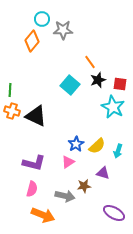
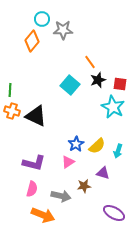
gray arrow: moved 4 px left
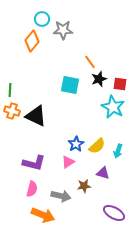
black star: moved 1 px right, 1 px up
cyan square: rotated 30 degrees counterclockwise
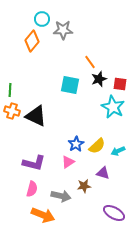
cyan arrow: rotated 48 degrees clockwise
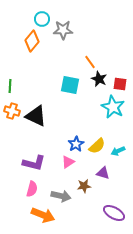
black star: rotated 28 degrees counterclockwise
green line: moved 4 px up
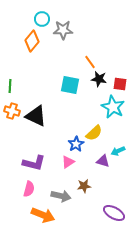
black star: rotated 14 degrees counterclockwise
yellow semicircle: moved 3 px left, 13 px up
purple triangle: moved 12 px up
pink semicircle: moved 3 px left
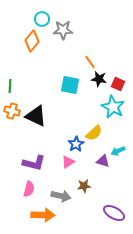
red square: moved 2 px left; rotated 16 degrees clockwise
orange arrow: rotated 20 degrees counterclockwise
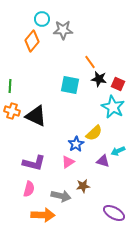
brown star: moved 1 px left
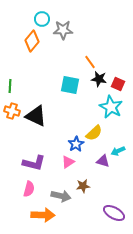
cyan star: moved 2 px left
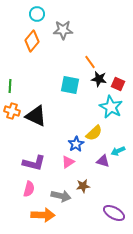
cyan circle: moved 5 px left, 5 px up
